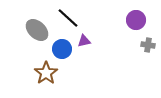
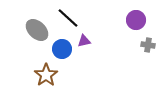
brown star: moved 2 px down
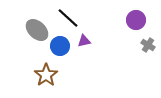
gray cross: rotated 24 degrees clockwise
blue circle: moved 2 px left, 3 px up
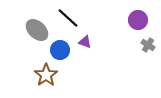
purple circle: moved 2 px right
purple triangle: moved 1 px right, 1 px down; rotated 32 degrees clockwise
blue circle: moved 4 px down
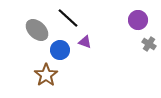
gray cross: moved 1 px right, 1 px up
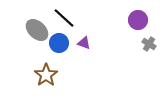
black line: moved 4 px left
purple triangle: moved 1 px left, 1 px down
blue circle: moved 1 px left, 7 px up
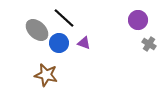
brown star: rotated 25 degrees counterclockwise
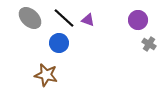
gray ellipse: moved 7 px left, 12 px up
purple triangle: moved 4 px right, 23 px up
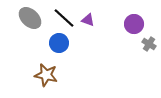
purple circle: moved 4 px left, 4 px down
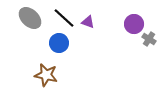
purple triangle: moved 2 px down
gray cross: moved 5 px up
